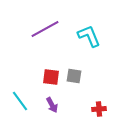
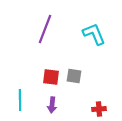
purple line: rotated 40 degrees counterclockwise
cyan L-shape: moved 5 px right, 2 px up
cyan line: moved 1 px up; rotated 35 degrees clockwise
purple arrow: rotated 35 degrees clockwise
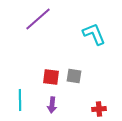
purple line: moved 7 px left, 10 px up; rotated 28 degrees clockwise
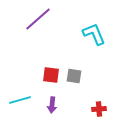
red square: moved 2 px up
cyan line: rotated 75 degrees clockwise
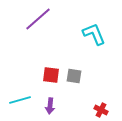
purple arrow: moved 2 px left, 1 px down
red cross: moved 2 px right, 1 px down; rotated 32 degrees clockwise
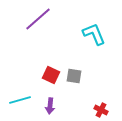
red square: rotated 18 degrees clockwise
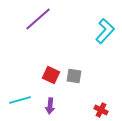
cyan L-shape: moved 11 px right, 3 px up; rotated 65 degrees clockwise
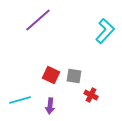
purple line: moved 1 px down
red cross: moved 10 px left, 15 px up
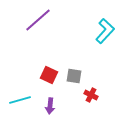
red square: moved 2 px left
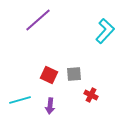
gray square: moved 2 px up; rotated 14 degrees counterclockwise
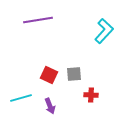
purple line: rotated 32 degrees clockwise
cyan L-shape: moved 1 px left
red cross: rotated 24 degrees counterclockwise
cyan line: moved 1 px right, 2 px up
purple arrow: rotated 28 degrees counterclockwise
